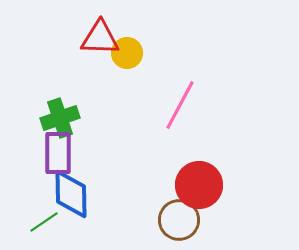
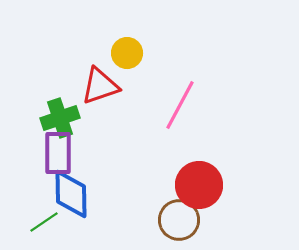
red triangle: moved 48 px down; rotated 21 degrees counterclockwise
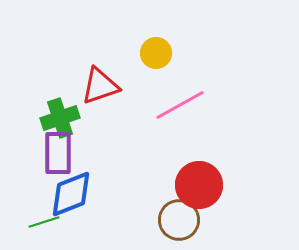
yellow circle: moved 29 px right
pink line: rotated 33 degrees clockwise
blue diamond: rotated 69 degrees clockwise
green line: rotated 16 degrees clockwise
